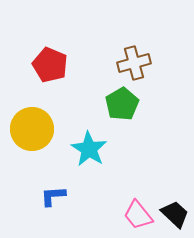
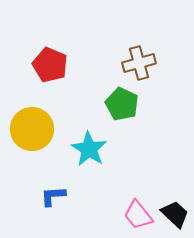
brown cross: moved 5 px right
green pentagon: rotated 16 degrees counterclockwise
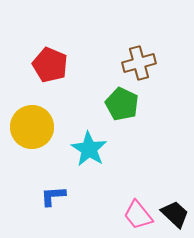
yellow circle: moved 2 px up
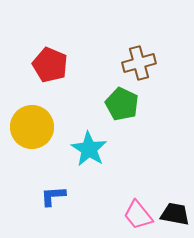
black trapezoid: rotated 32 degrees counterclockwise
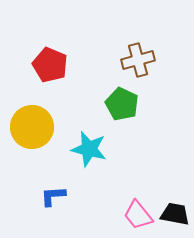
brown cross: moved 1 px left, 3 px up
cyan star: rotated 18 degrees counterclockwise
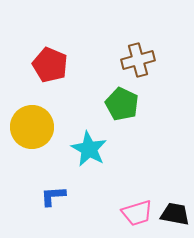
cyan star: rotated 15 degrees clockwise
pink trapezoid: moved 1 px left, 2 px up; rotated 68 degrees counterclockwise
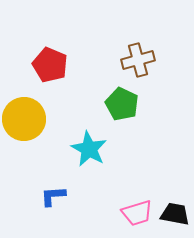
yellow circle: moved 8 px left, 8 px up
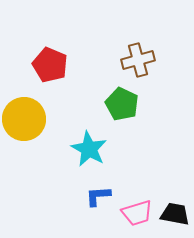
blue L-shape: moved 45 px right
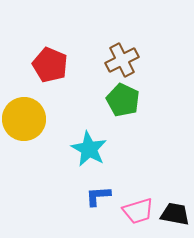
brown cross: moved 16 px left; rotated 12 degrees counterclockwise
green pentagon: moved 1 px right, 4 px up
pink trapezoid: moved 1 px right, 2 px up
